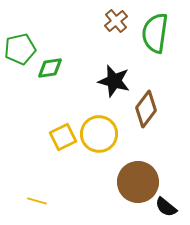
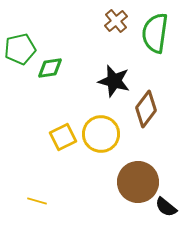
yellow circle: moved 2 px right
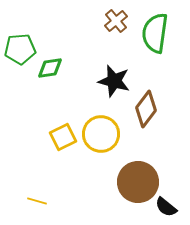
green pentagon: rotated 8 degrees clockwise
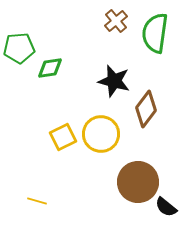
green pentagon: moved 1 px left, 1 px up
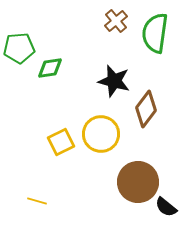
yellow square: moved 2 px left, 5 px down
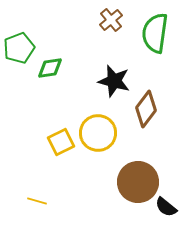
brown cross: moved 5 px left, 1 px up
green pentagon: rotated 16 degrees counterclockwise
yellow circle: moved 3 px left, 1 px up
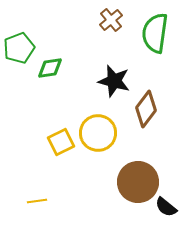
yellow line: rotated 24 degrees counterclockwise
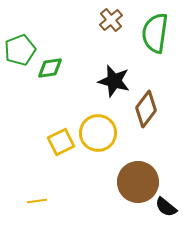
green pentagon: moved 1 px right, 2 px down
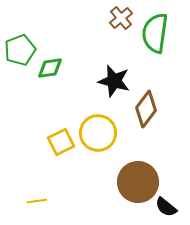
brown cross: moved 10 px right, 2 px up
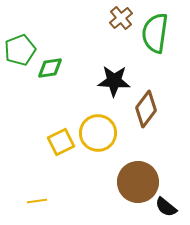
black star: rotated 12 degrees counterclockwise
